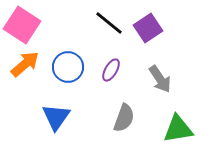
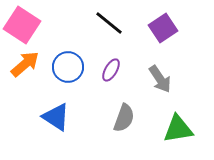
purple square: moved 15 px right
blue triangle: rotated 32 degrees counterclockwise
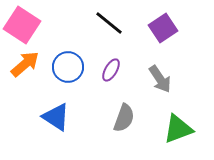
green triangle: rotated 12 degrees counterclockwise
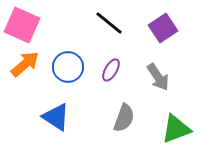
pink square: rotated 9 degrees counterclockwise
gray arrow: moved 2 px left, 2 px up
green triangle: moved 2 px left
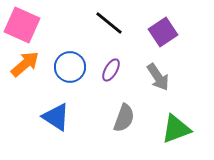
purple square: moved 4 px down
blue circle: moved 2 px right
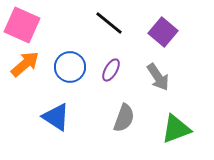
purple square: rotated 16 degrees counterclockwise
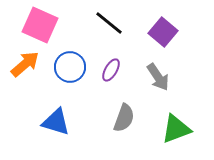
pink square: moved 18 px right
blue triangle: moved 5 px down; rotated 16 degrees counterclockwise
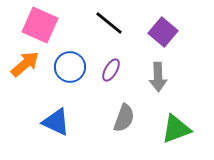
gray arrow: rotated 32 degrees clockwise
blue triangle: rotated 8 degrees clockwise
